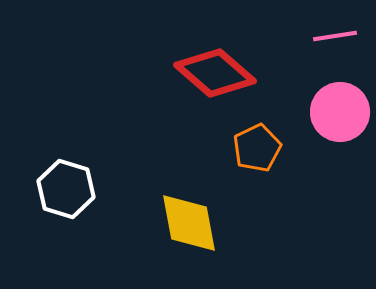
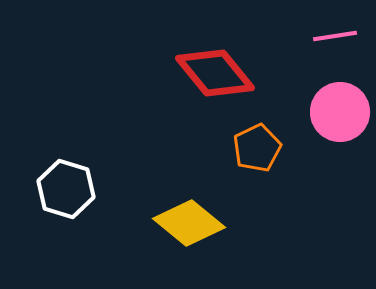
red diamond: rotated 10 degrees clockwise
yellow diamond: rotated 40 degrees counterclockwise
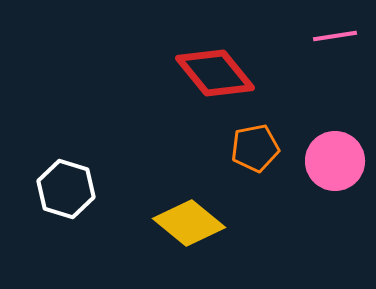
pink circle: moved 5 px left, 49 px down
orange pentagon: moved 2 px left; rotated 15 degrees clockwise
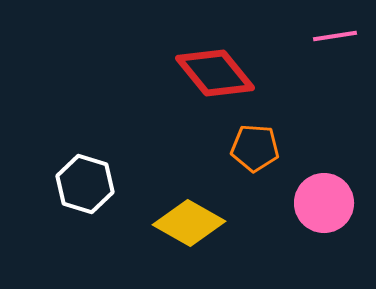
orange pentagon: rotated 15 degrees clockwise
pink circle: moved 11 px left, 42 px down
white hexagon: moved 19 px right, 5 px up
yellow diamond: rotated 10 degrees counterclockwise
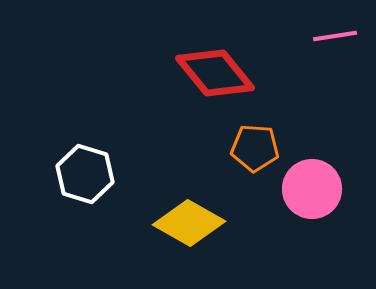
white hexagon: moved 10 px up
pink circle: moved 12 px left, 14 px up
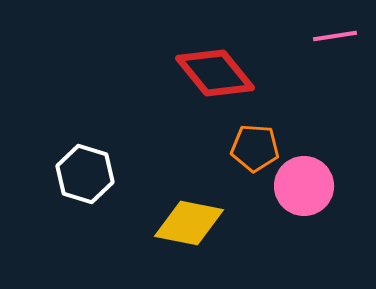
pink circle: moved 8 px left, 3 px up
yellow diamond: rotated 18 degrees counterclockwise
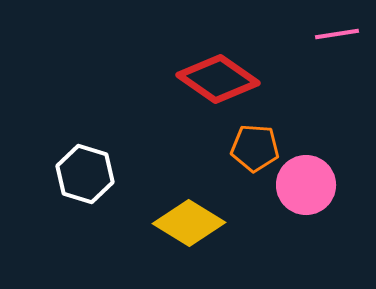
pink line: moved 2 px right, 2 px up
red diamond: moved 3 px right, 6 px down; rotated 16 degrees counterclockwise
pink circle: moved 2 px right, 1 px up
yellow diamond: rotated 20 degrees clockwise
